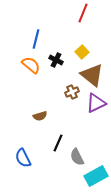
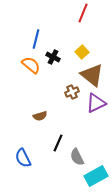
black cross: moved 3 px left, 3 px up
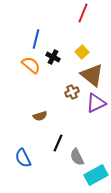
cyan rectangle: moved 1 px up
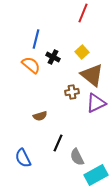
brown cross: rotated 16 degrees clockwise
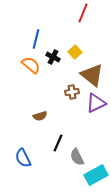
yellow square: moved 7 px left
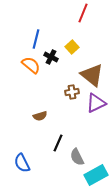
yellow square: moved 3 px left, 5 px up
black cross: moved 2 px left
blue semicircle: moved 1 px left, 5 px down
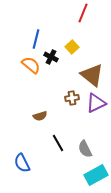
brown cross: moved 6 px down
black line: rotated 54 degrees counterclockwise
gray semicircle: moved 8 px right, 8 px up
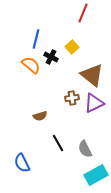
purple triangle: moved 2 px left
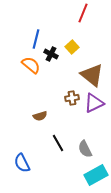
black cross: moved 3 px up
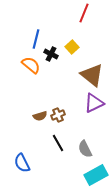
red line: moved 1 px right
brown cross: moved 14 px left, 17 px down; rotated 16 degrees counterclockwise
